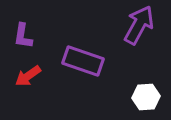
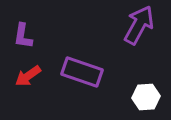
purple rectangle: moved 1 px left, 11 px down
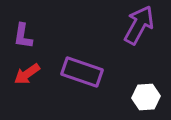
red arrow: moved 1 px left, 2 px up
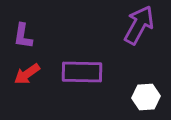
purple rectangle: rotated 18 degrees counterclockwise
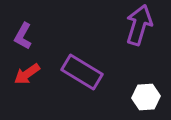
purple arrow: rotated 12 degrees counterclockwise
purple L-shape: rotated 20 degrees clockwise
purple rectangle: rotated 30 degrees clockwise
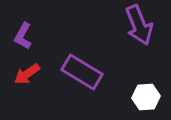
purple arrow: rotated 141 degrees clockwise
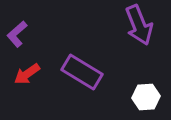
purple L-shape: moved 6 px left, 2 px up; rotated 20 degrees clockwise
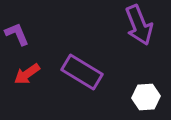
purple L-shape: rotated 108 degrees clockwise
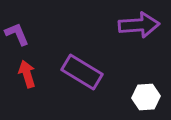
purple arrow: rotated 72 degrees counterclockwise
red arrow: rotated 108 degrees clockwise
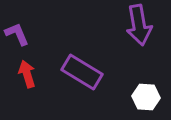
purple arrow: rotated 84 degrees clockwise
white hexagon: rotated 8 degrees clockwise
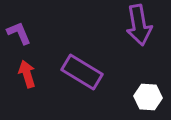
purple L-shape: moved 2 px right, 1 px up
white hexagon: moved 2 px right
